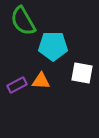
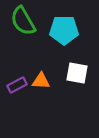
cyan pentagon: moved 11 px right, 16 px up
white square: moved 5 px left
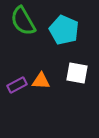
cyan pentagon: rotated 24 degrees clockwise
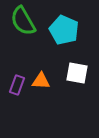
purple rectangle: rotated 42 degrees counterclockwise
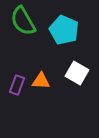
white square: rotated 20 degrees clockwise
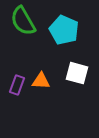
white square: rotated 15 degrees counterclockwise
